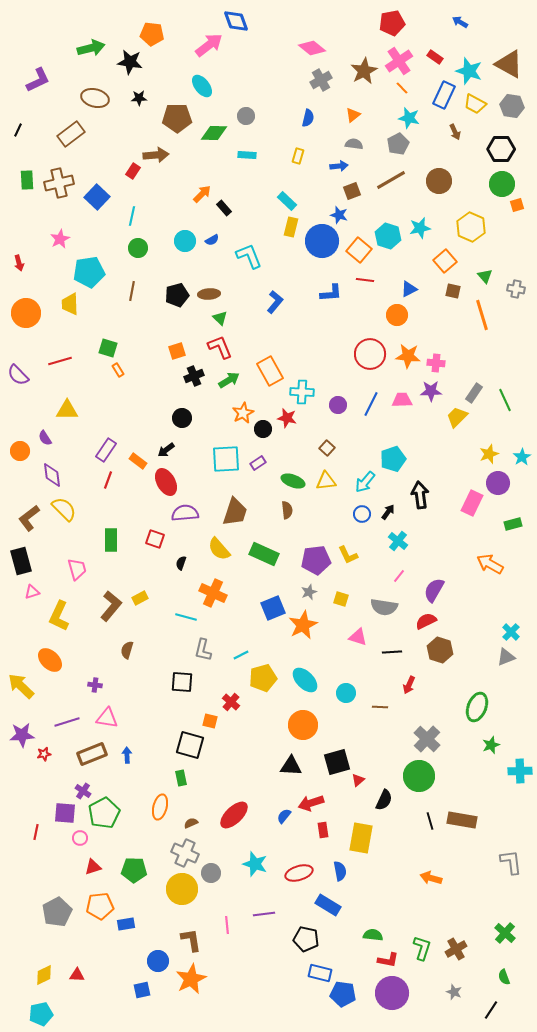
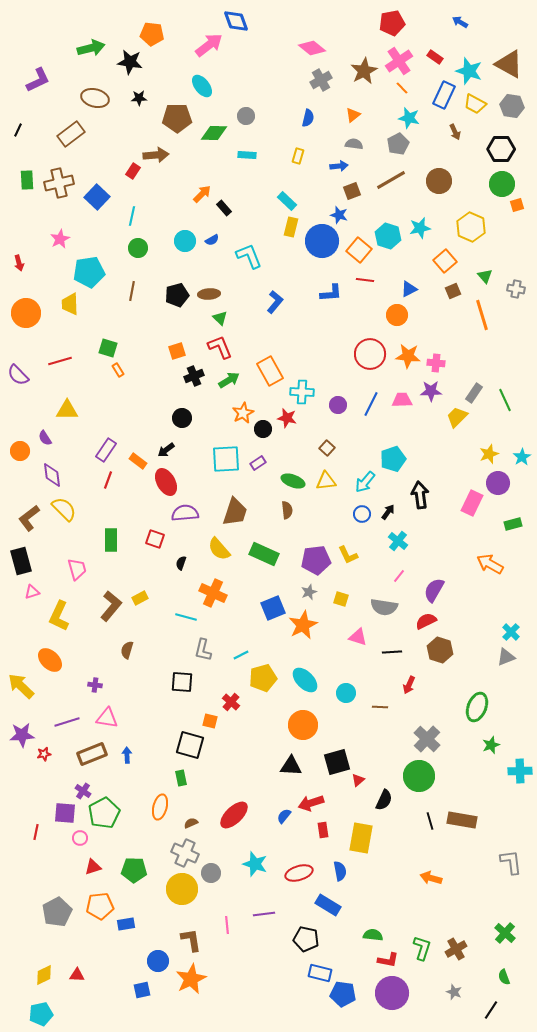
brown square at (453, 291): rotated 35 degrees counterclockwise
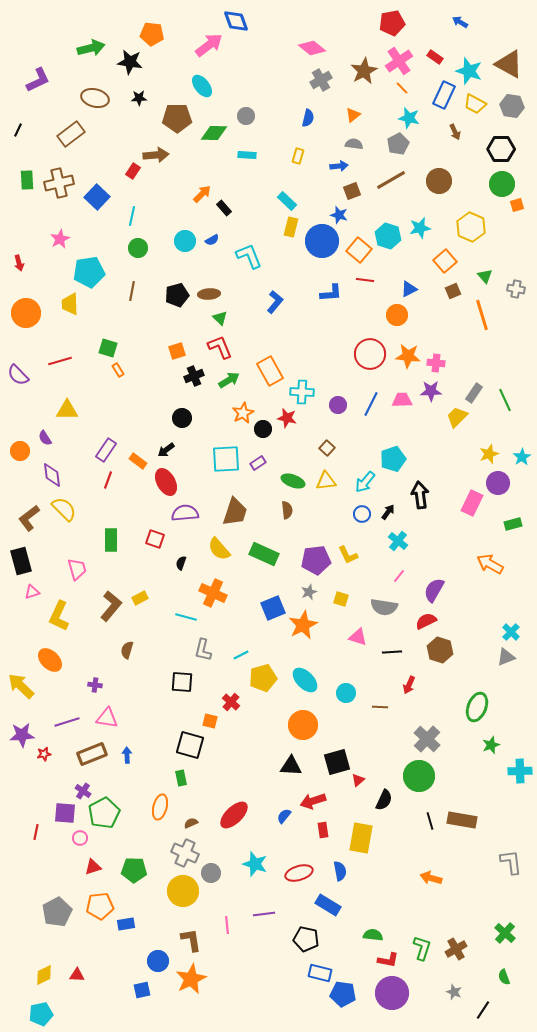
red arrow at (311, 803): moved 2 px right, 2 px up
yellow circle at (182, 889): moved 1 px right, 2 px down
black line at (491, 1010): moved 8 px left
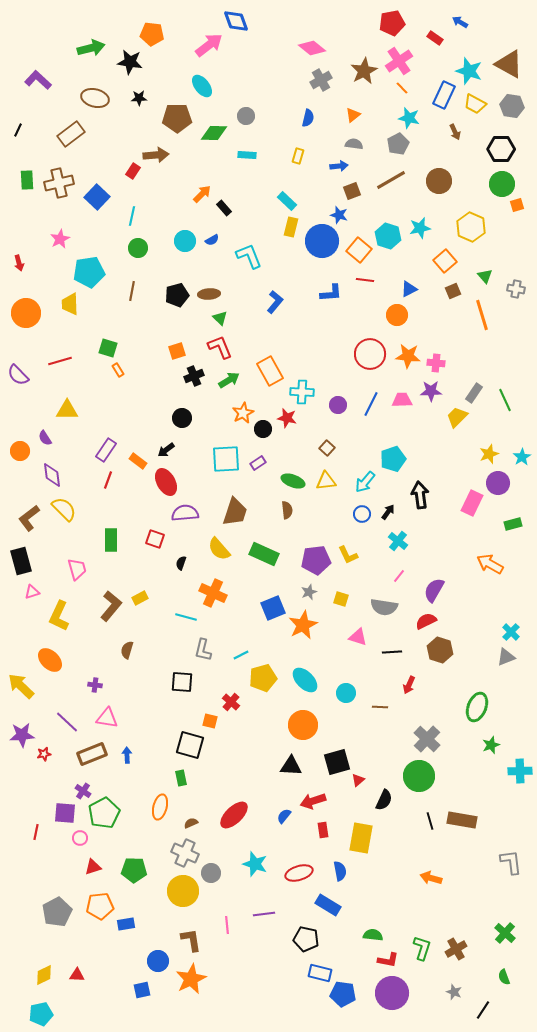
red rectangle at (435, 57): moved 19 px up
purple L-shape at (38, 80): rotated 112 degrees counterclockwise
purple line at (67, 722): rotated 60 degrees clockwise
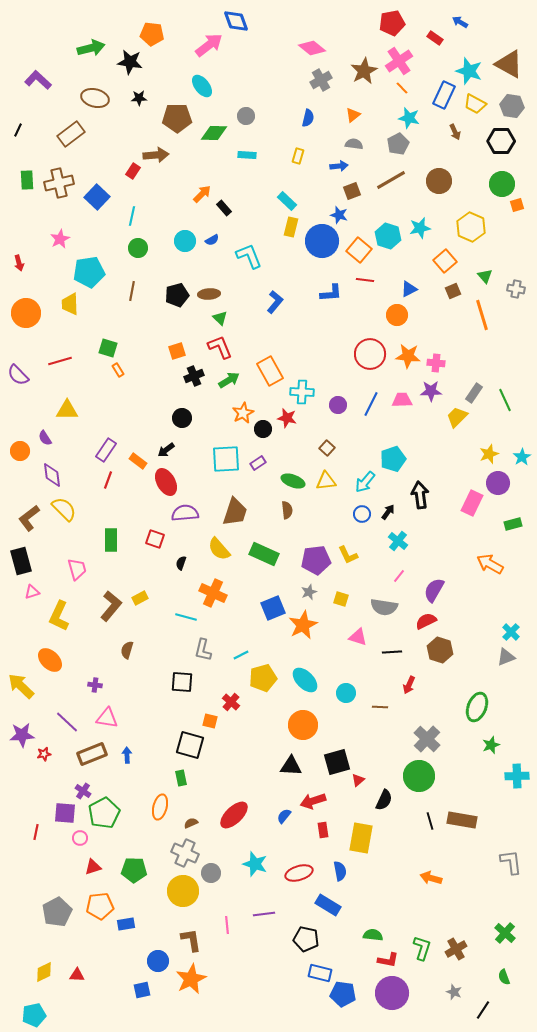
black hexagon at (501, 149): moved 8 px up
cyan cross at (520, 771): moved 3 px left, 5 px down
yellow diamond at (44, 975): moved 3 px up
cyan pentagon at (41, 1014): moved 7 px left, 1 px down
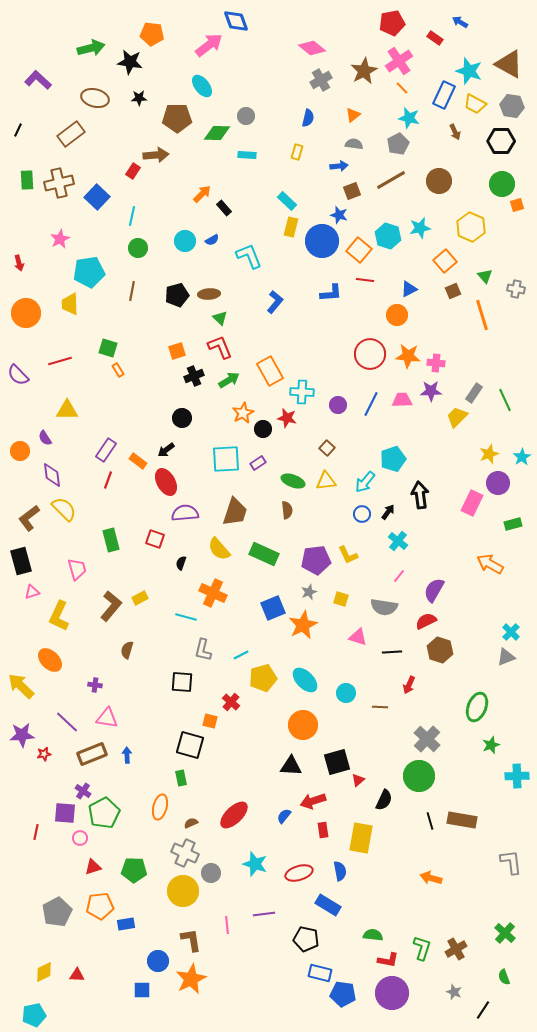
green diamond at (214, 133): moved 3 px right
yellow rectangle at (298, 156): moved 1 px left, 4 px up
green rectangle at (111, 540): rotated 15 degrees counterclockwise
blue square at (142, 990): rotated 12 degrees clockwise
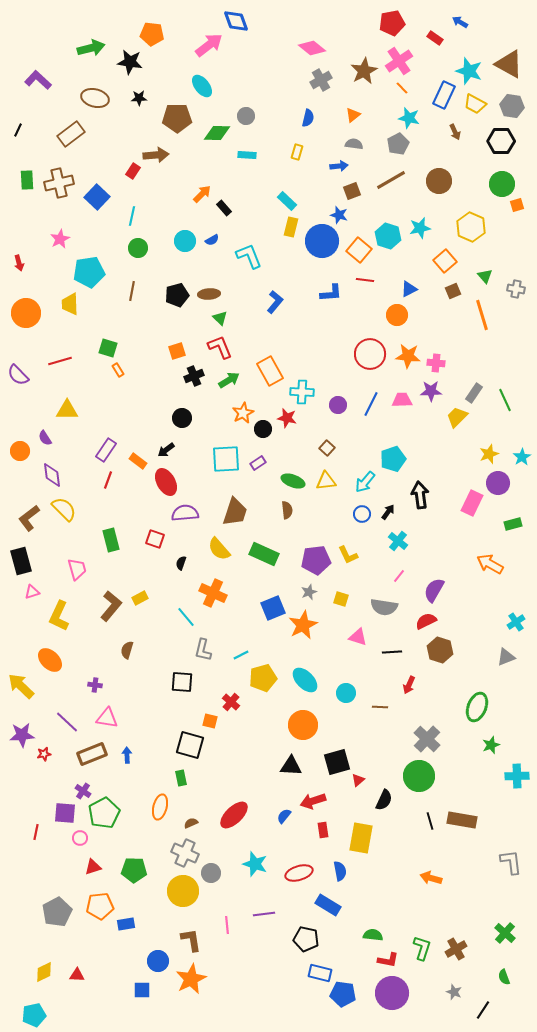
cyan line at (186, 617): rotated 35 degrees clockwise
cyan cross at (511, 632): moved 5 px right, 10 px up; rotated 12 degrees clockwise
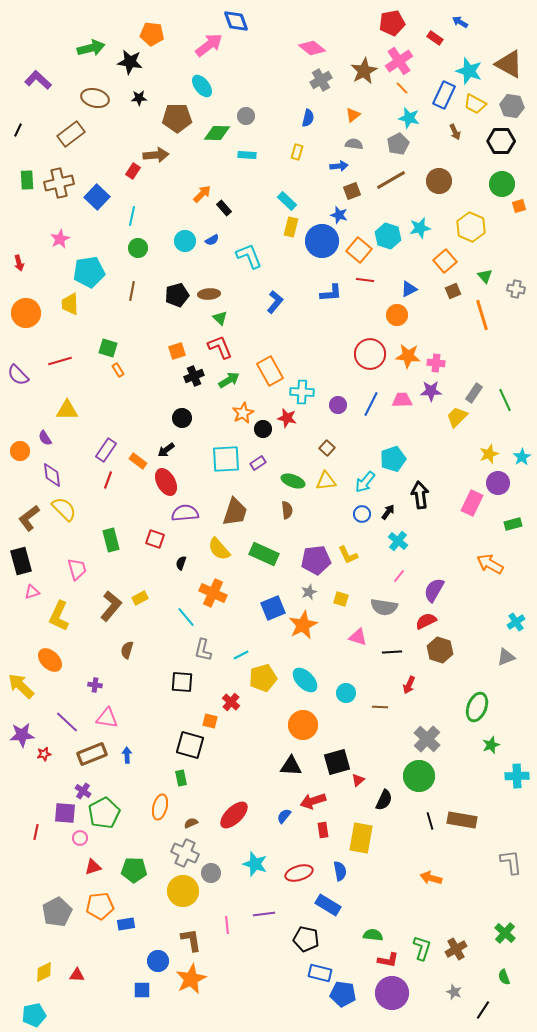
orange square at (517, 205): moved 2 px right, 1 px down
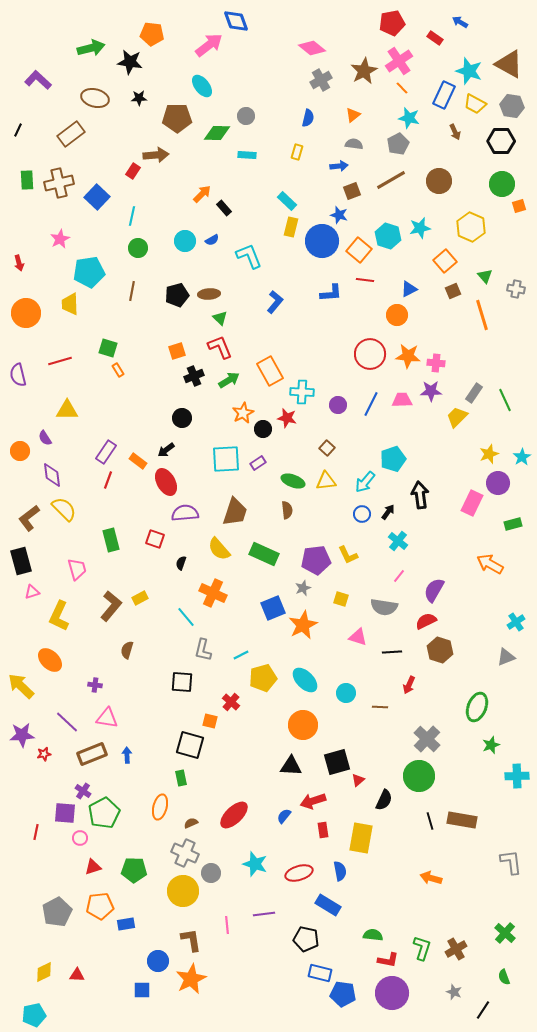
purple semicircle at (18, 375): rotated 30 degrees clockwise
purple rectangle at (106, 450): moved 2 px down
gray star at (309, 592): moved 6 px left, 4 px up
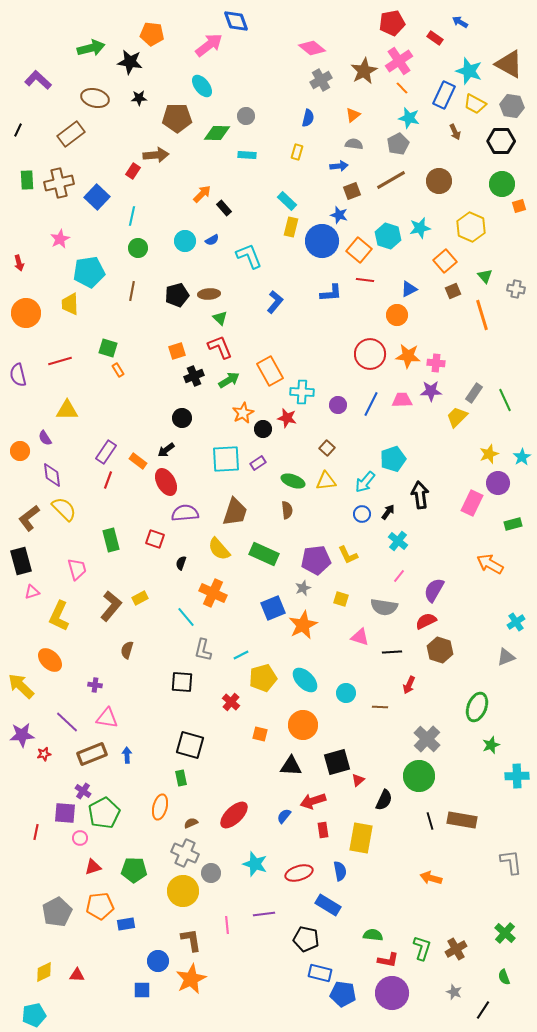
pink triangle at (358, 637): moved 2 px right
orange square at (210, 721): moved 50 px right, 13 px down
